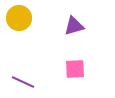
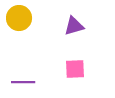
purple line: rotated 25 degrees counterclockwise
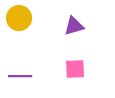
purple line: moved 3 px left, 6 px up
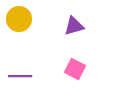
yellow circle: moved 1 px down
pink square: rotated 30 degrees clockwise
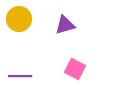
purple triangle: moved 9 px left, 1 px up
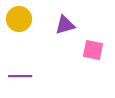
pink square: moved 18 px right, 19 px up; rotated 15 degrees counterclockwise
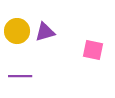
yellow circle: moved 2 px left, 12 px down
purple triangle: moved 20 px left, 7 px down
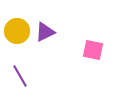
purple triangle: rotated 10 degrees counterclockwise
purple line: rotated 60 degrees clockwise
